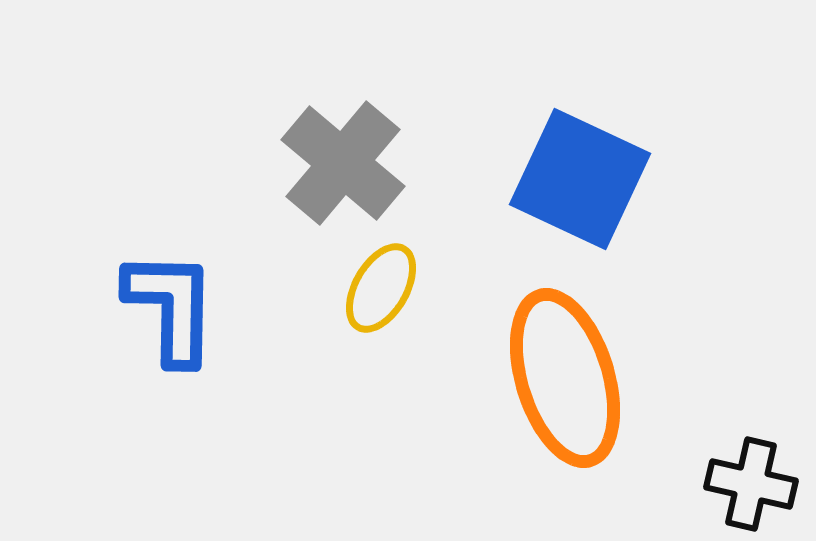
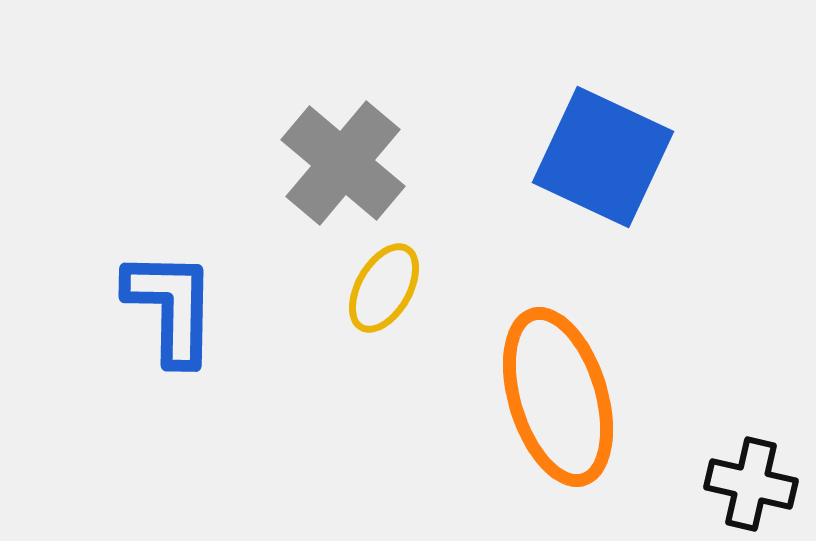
blue square: moved 23 px right, 22 px up
yellow ellipse: moved 3 px right
orange ellipse: moved 7 px left, 19 px down
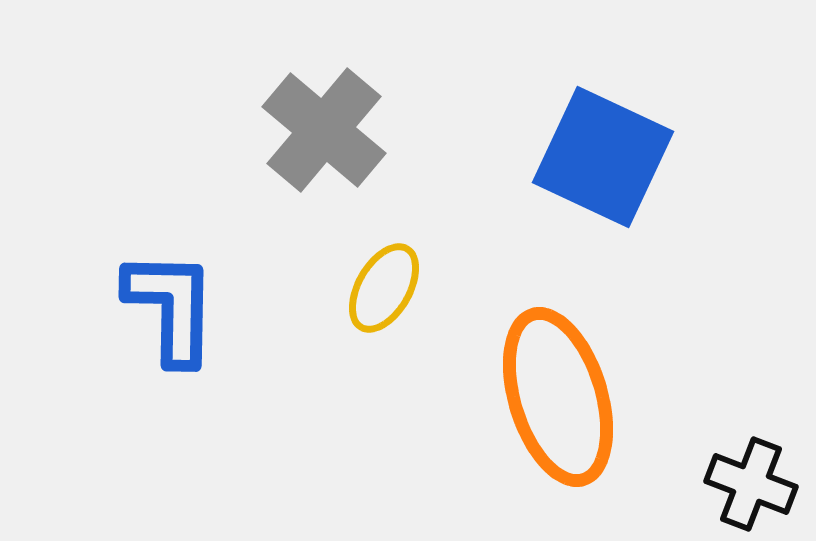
gray cross: moved 19 px left, 33 px up
black cross: rotated 8 degrees clockwise
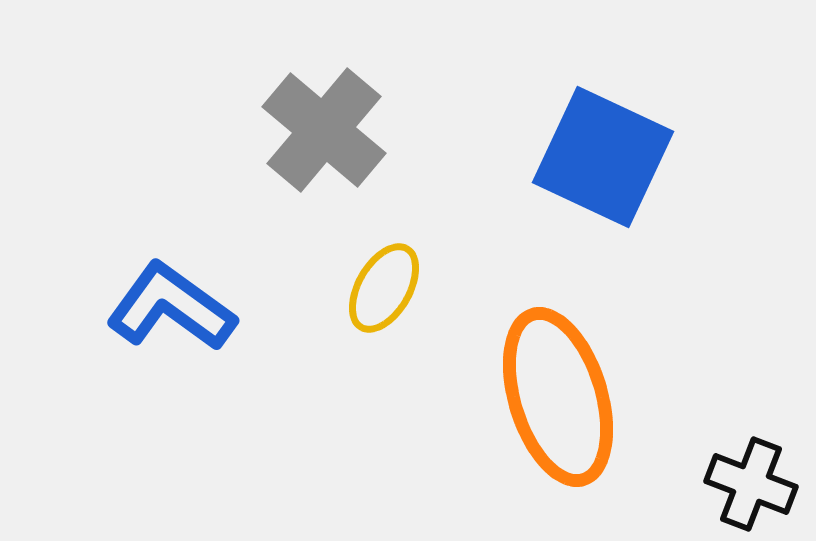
blue L-shape: rotated 55 degrees counterclockwise
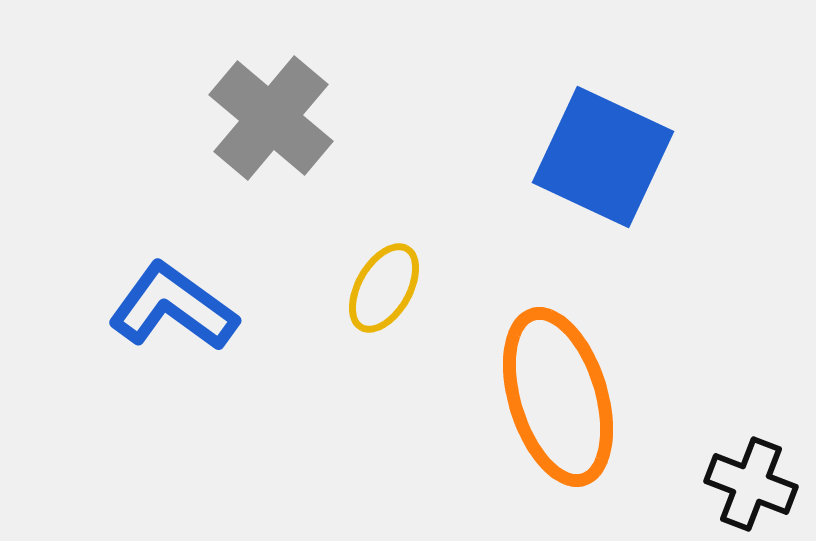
gray cross: moved 53 px left, 12 px up
blue L-shape: moved 2 px right
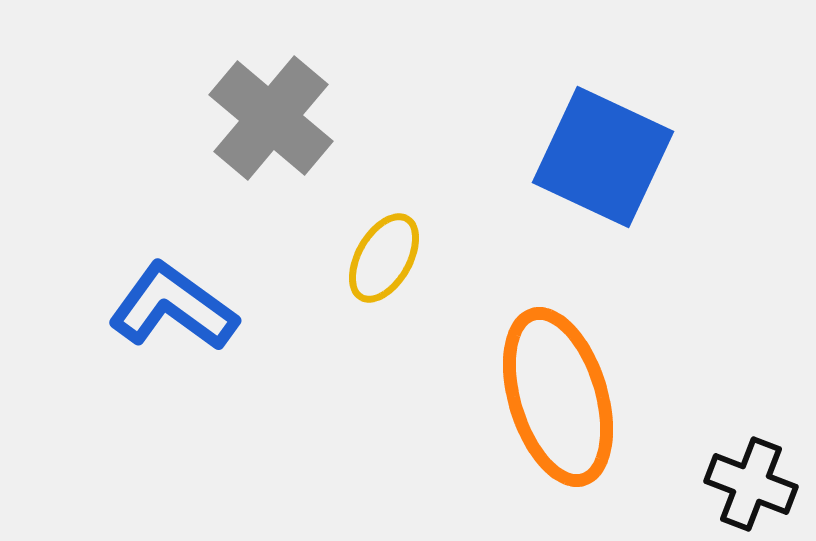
yellow ellipse: moved 30 px up
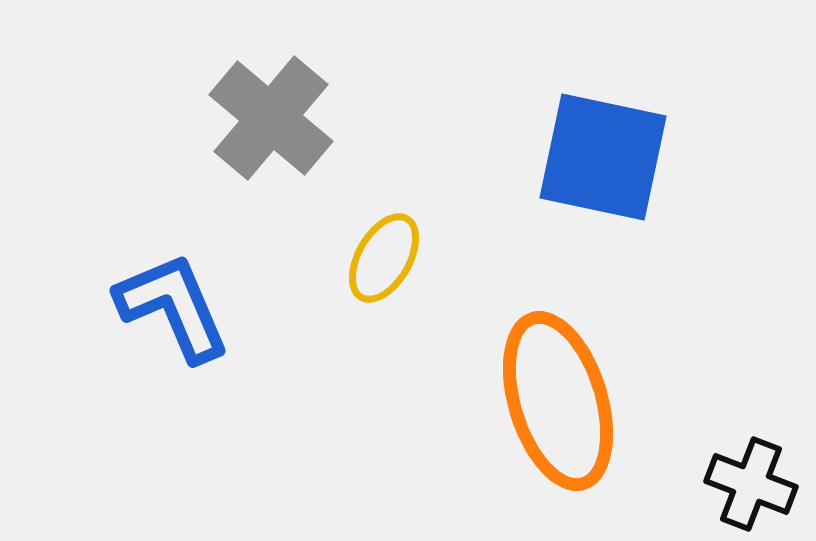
blue square: rotated 13 degrees counterclockwise
blue L-shape: rotated 31 degrees clockwise
orange ellipse: moved 4 px down
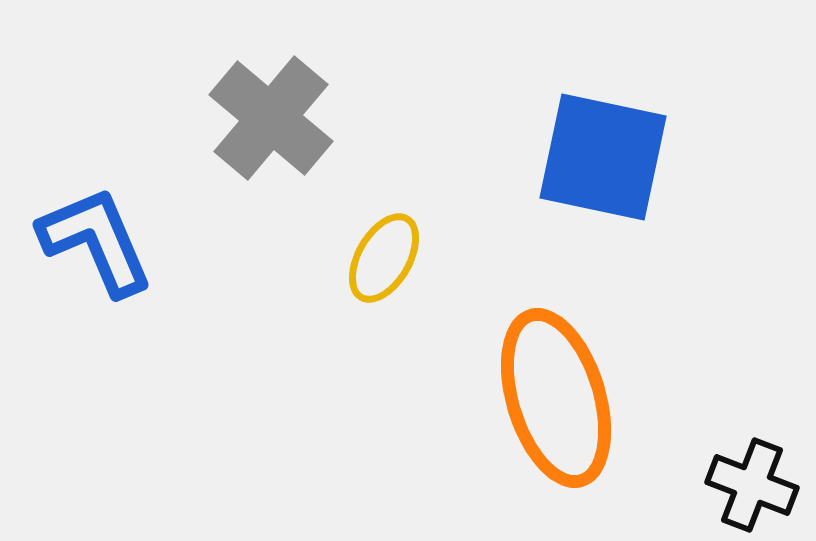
blue L-shape: moved 77 px left, 66 px up
orange ellipse: moved 2 px left, 3 px up
black cross: moved 1 px right, 1 px down
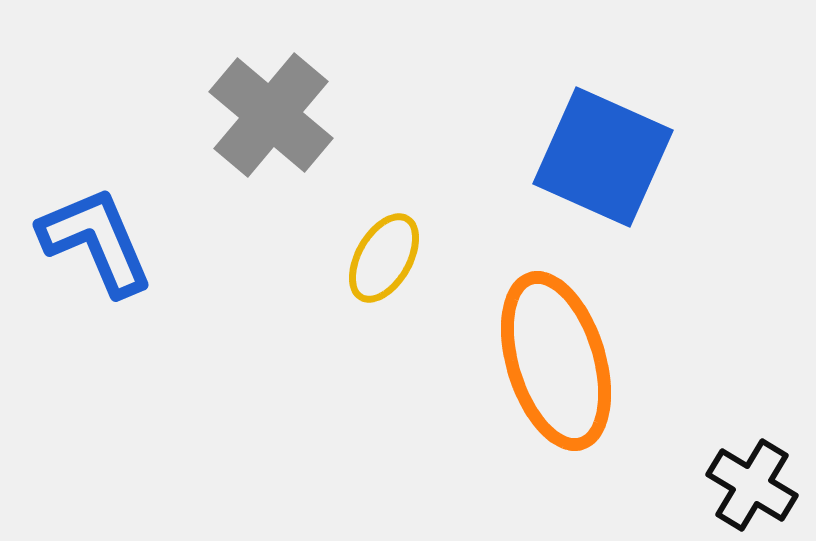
gray cross: moved 3 px up
blue square: rotated 12 degrees clockwise
orange ellipse: moved 37 px up
black cross: rotated 10 degrees clockwise
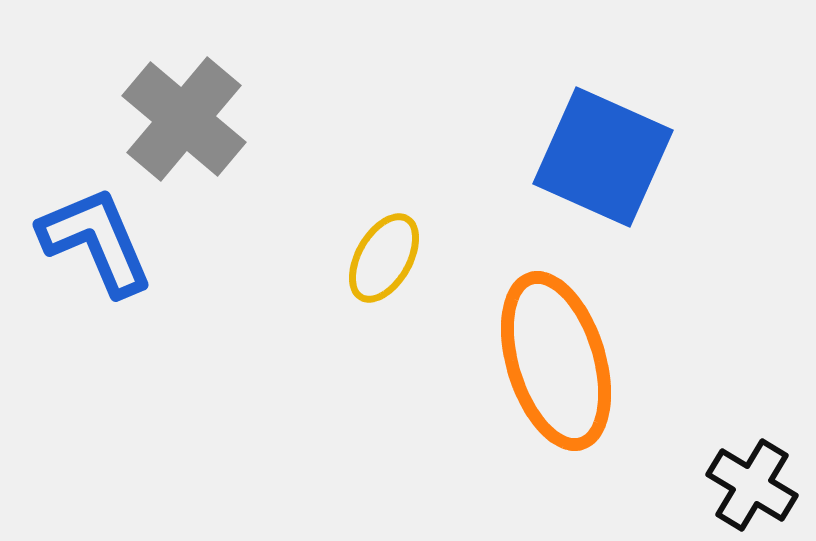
gray cross: moved 87 px left, 4 px down
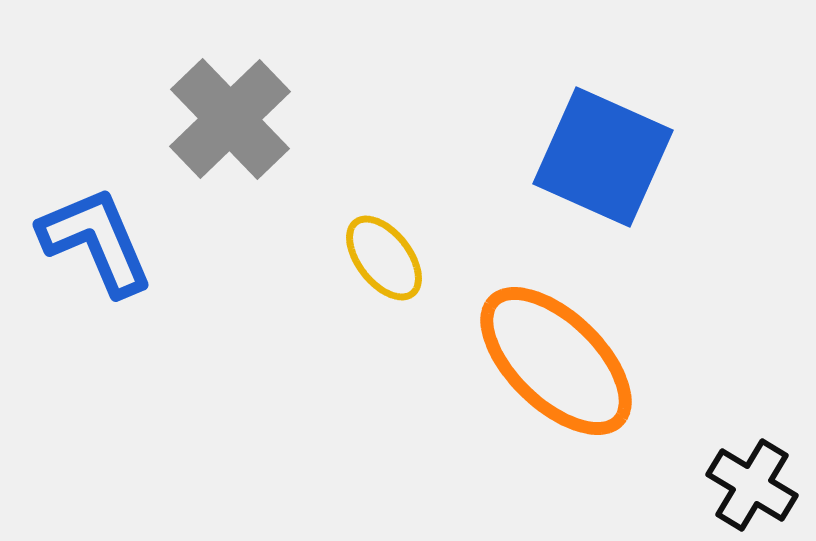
gray cross: moved 46 px right; rotated 6 degrees clockwise
yellow ellipse: rotated 68 degrees counterclockwise
orange ellipse: rotated 29 degrees counterclockwise
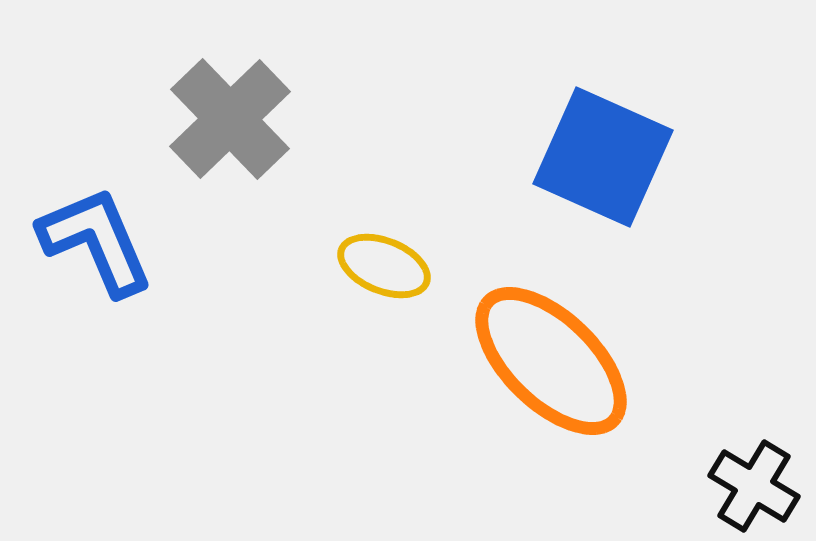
yellow ellipse: moved 8 px down; rotated 30 degrees counterclockwise
orange ellipse: moved 5 px left
black cross: moved 2 px right, 1 px down
